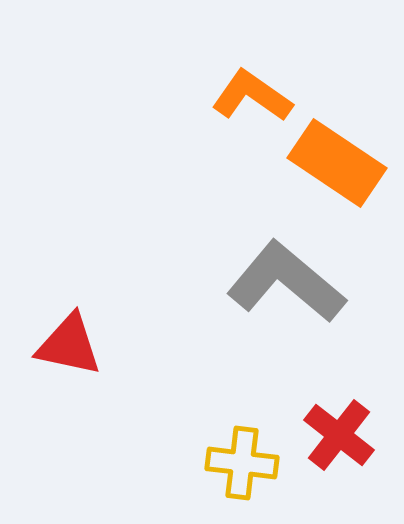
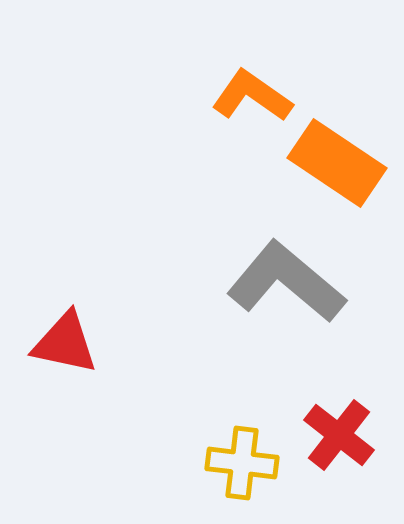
red triangle: moved 4 px left, 2 px up
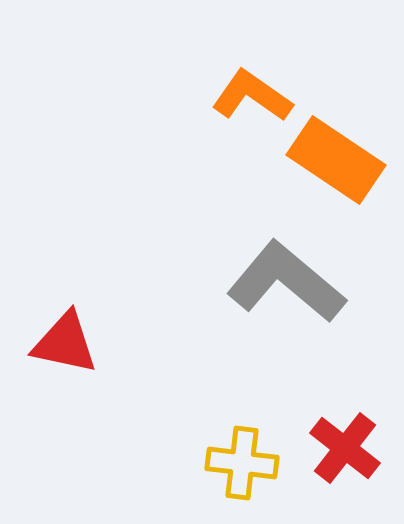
orange rectangle: moved 1 px left, 3 px up
red cross: moved 6 px right, 13 px down
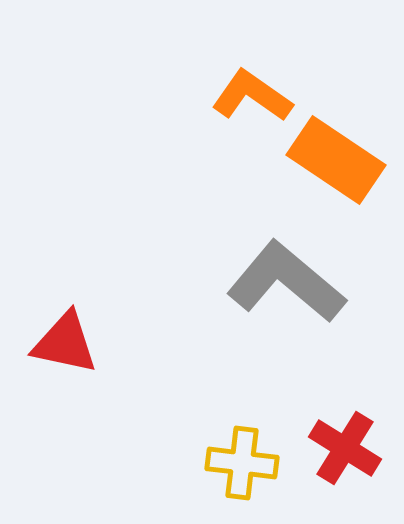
red cross: rotated 6 degrees counterclockwise
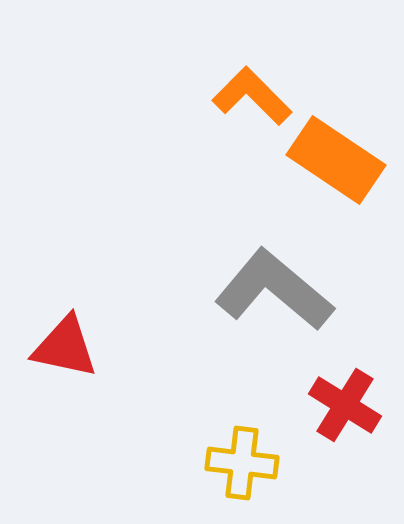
orange L-shape: rotated 10 degrees clockwise
gray L-shape: moved 12 px left, 8 px down
red triangle: moved 4 px down
red cross: moved 43 px up
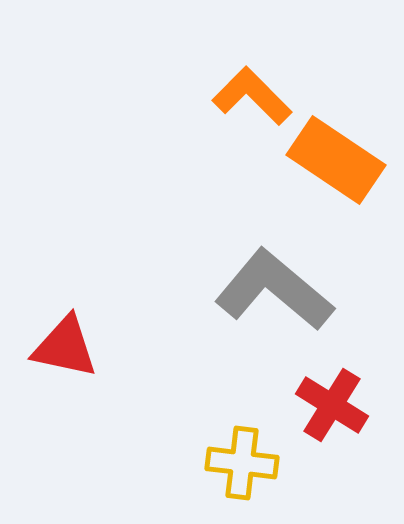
red cross: moved 13 px left
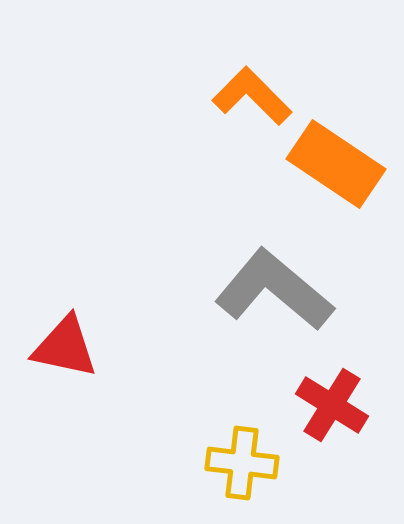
orange rectangle: moved 4 px down
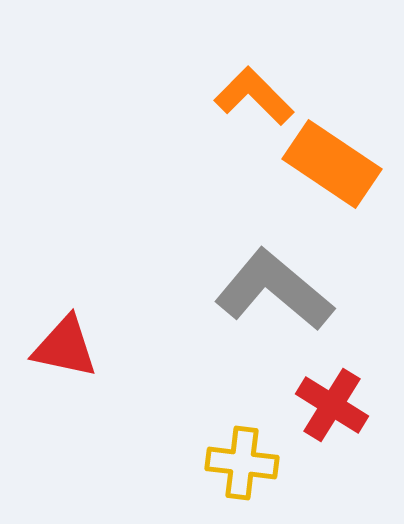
orange L-shape: moved 2 px right
orange rectangle: moved 4 px left
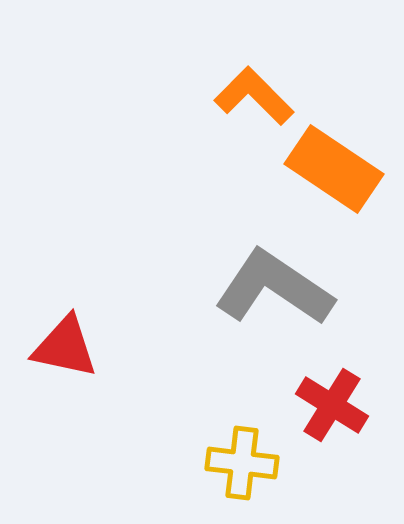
orange rectangle: moved 2 px right, 5 px down
gray L-shape: moved 2 px up; rotated 6 degrees counterclockwise
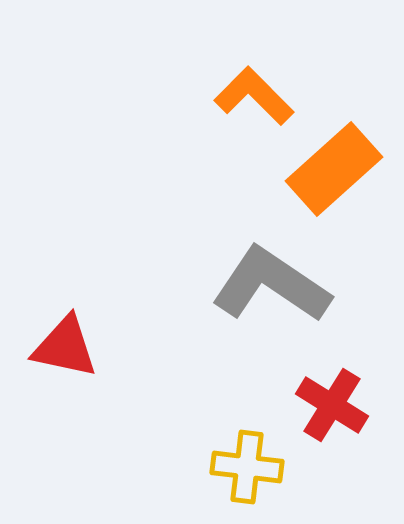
orange rectangle: rotated 76 degrees counterclockwise
gray L-shape: moved 3 px left, 3 px up
yellow cross: moved 5 px right, 4 px down
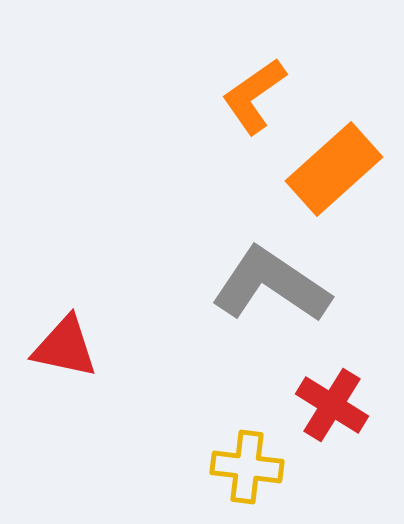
orange L-shape: rotated 80 degrees counterclockwise
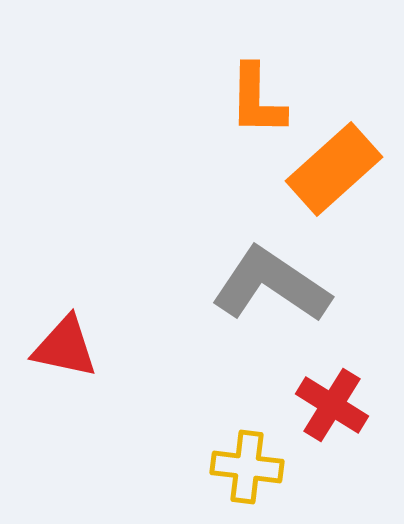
orange L-shape: moved 3 px right, 4 px down; rotated 54 degrees counterclockwise
